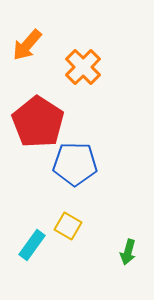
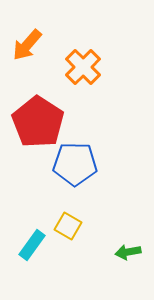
green arrow: rotated 65 degrees clockwise
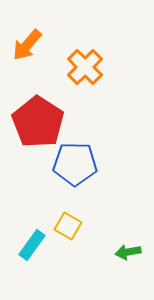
orange cross: moved 2 px right
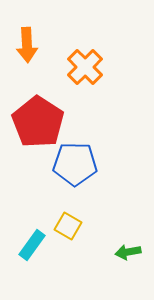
orange arrow: rotated 44 degrees counterclockwise
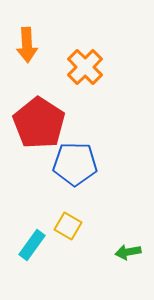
red pentagon: moved 1 px right, 1 px down
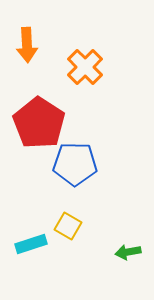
cyan rectangle: moved 1 px left, 1 px up; rotated 36 degrees clockwise
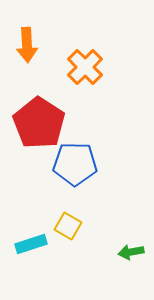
green arrow: moved 3 px right
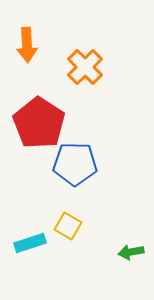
cyan rectangle: moved 1 px left, 1 px up
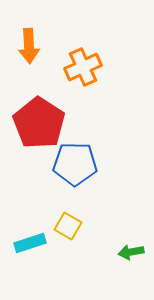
orange arrow: moved 2 px right, 1 px down
orange cross: moved 2 px left; rotated 21 degrees clockwise
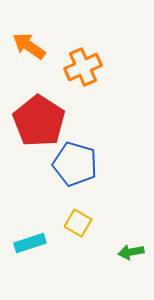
orange arrow: rotated 128 degrees clockwise
red pentagon: moved 2 px up
blue pentagon: rotated 15 degrees clockwise
yellow square: moved 10 px right, 3 px up
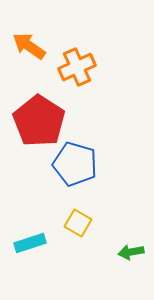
orange cross: moved 6 px left
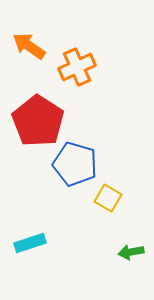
red pentagon: moved 1 px left
yellow square: moved 30 px right, 25 px up
